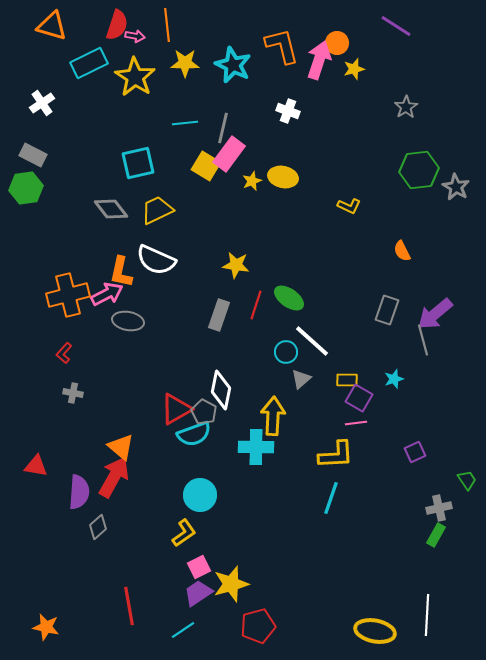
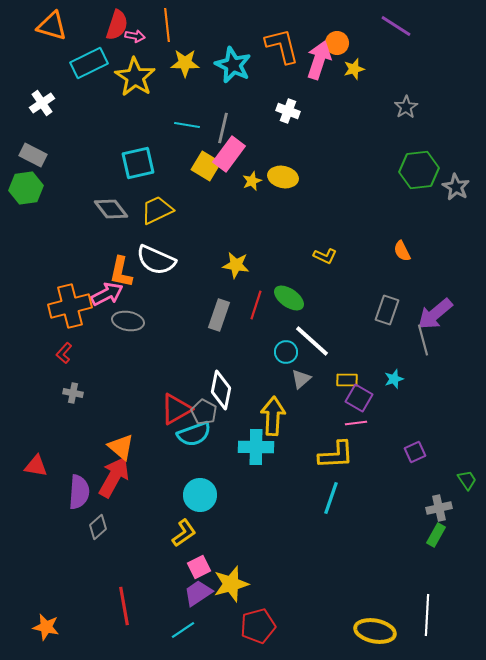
cyan line at (185, 123): moved 2 px right, 2 px down; rotated 15 degrees clockwise
yellow L-shape at (349, 206): moved 24 px left, 50 px down
orange cross at (68, 295): moved 2 px right, 11 px down
red line at (129, 606): moved 5 px left
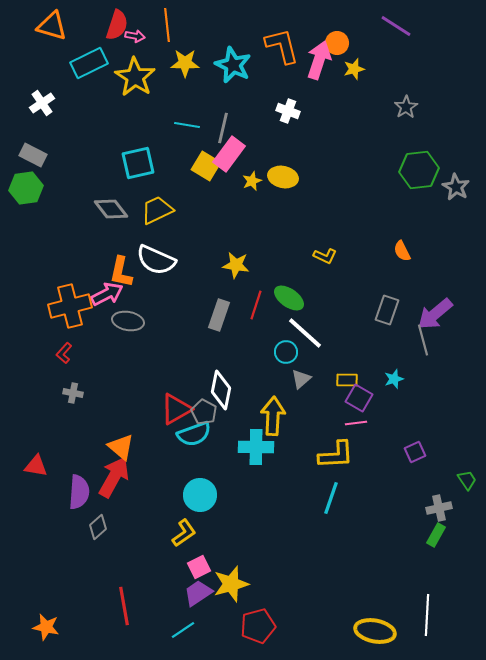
white line at (312, 341): moved 7 px left, 8 px up
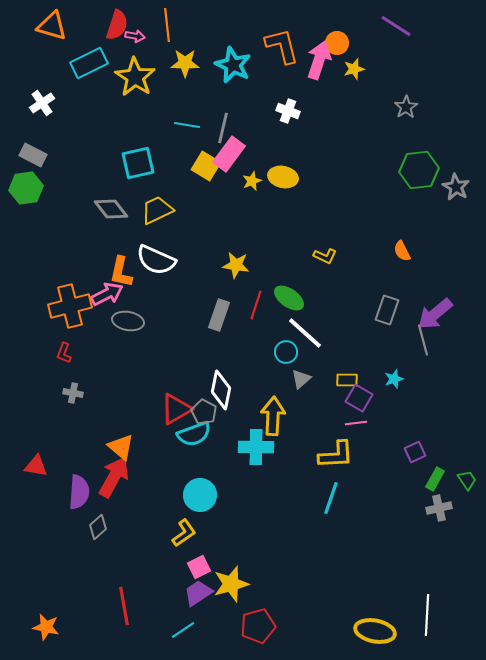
red L-shape at (64, 353): rotated 20 degrees counterclockwise
green rectangle at (436, 535): moved 1 px left, 56 px up
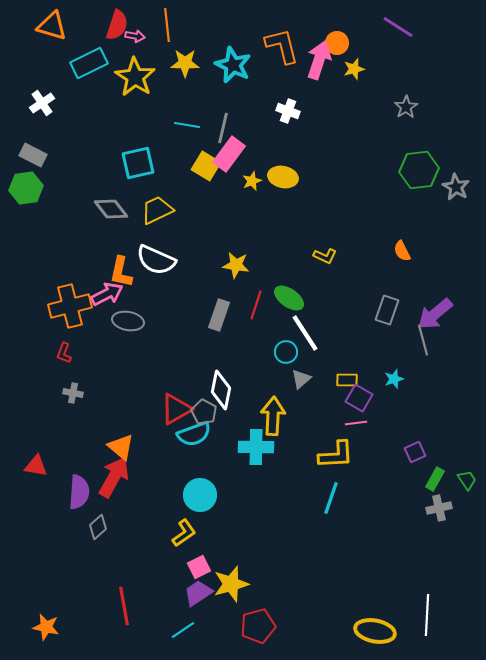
purple line at (396, 26): moved 2 px right, 1 px down
white line at (305, 333): rotated 15 degrees clockwise
